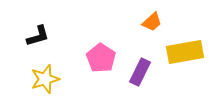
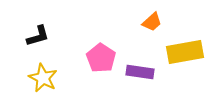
purple rectangle: rotated 72 degrees clockwise
yellow star: moved 2 px left, 1 px up; rotated 28 degrees counterclockwise
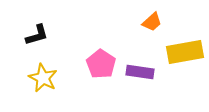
black L-shape: moved 1 px left, 1 px up
pink pentagon: moved 6 px down
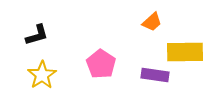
yellow rectangle: rotated 9 degrees clockwise
purple rectangle: moved 15 px right, 3 px down
yellow star: moved 1 px left, 3 px up; rotated 12 degrees clockwise
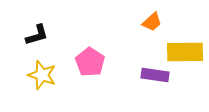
pink pentagon: moved 11 px left, 2 px up
yellow star: rotated 20 degrees counterclockwise
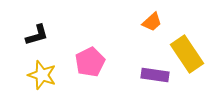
yellow rectangle: moved 2 px right, 2 px down; rotated 57 degrees clockwise
pink pentagon: rotated 12 degrees clockwise
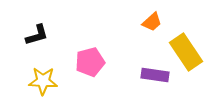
yellow rectangle: moved 1 px left, 2 px up
pink pentagon: rotated 12 degrees clockwise
yellow star: moved 1 px right, 6 px down; rotated 16 degrees counterclockwise
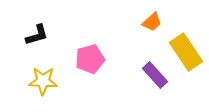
pink pentagon: moved 3 px up
purple rectangle: rotated 40 degrees clockwise
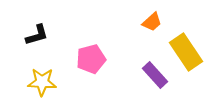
pink pentagon: moved 1 px right
yellow star: moved 1 px left, 1 px down
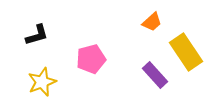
yellow star: rotated 24 degrees counterclockwise
